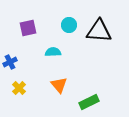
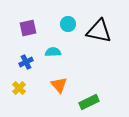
cyan circle: moved 1 px left, 1 px up
black triangle: rotated 8 degrees clockwise
blue cross: moved 16 px right
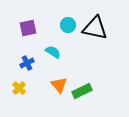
cyan circle: moved 1 px down
black triangle: moved 4 px left, 3 px up
cyan semicircle: rotated 35 degrees clockwise
blue cross: moved 1 px right, 1 px down
green rectangle: moved 7 px left, 11 px up
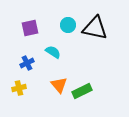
purple square: moved 2 px right
yellow cross: rotated 32 degrees clockwise
